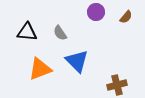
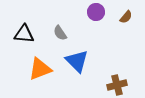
black triangle: moved 3 px left, 2 px down
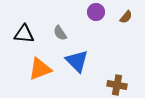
brown cross: rotated 24 degrees clockwise
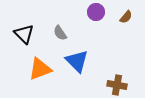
black triangle: rotated 40 degrees clockwise
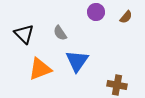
blue triangle: rotated 20 degrees clockwise
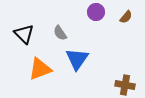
blue triangle: moved 2 px up
brown cross: moved 8 px right
